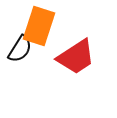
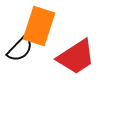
black semicircle: rotated 12 degrees clockwise
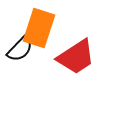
orange rectangle: moved 2 px down
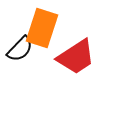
orange rectangle: moved 3 px right
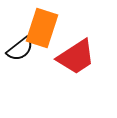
black semicircle: rotated 8 degrees clockwise
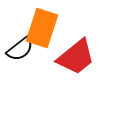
red trapezoid: rotated 6 degrees counterclockwise
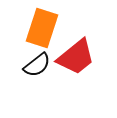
black semicircle: moved 17 px right, 16 px down
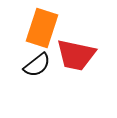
red trapezoid: moved 2 px up; rotated 51 degrees clockwise
